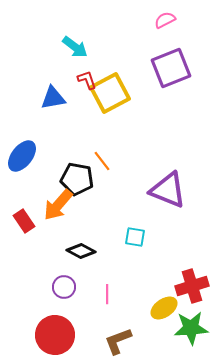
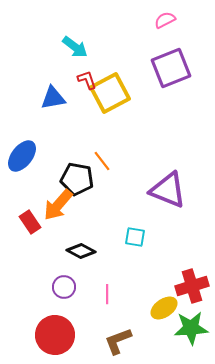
red rectangle: moved 6 px right, 1 px down
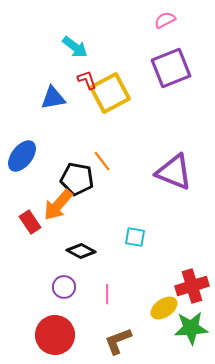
purple triangle: moved 6 px right, 18 px up
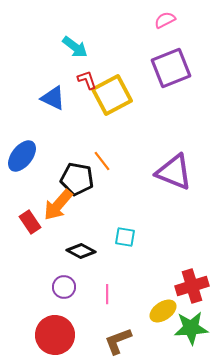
yellow square: moved 2 px right, 2 px down
blue triangle: rotated 36 degrees clockwise
cyan square: moved 10 px left
yellow ellipse: moved 1 px left, 3 px down
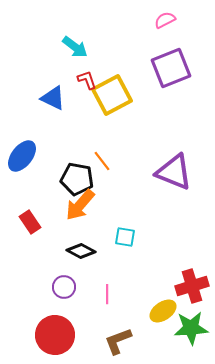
orange arrow: moved 22 px right
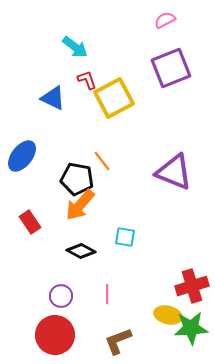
yellow square: moved 2 px right, 3 px down
purple circle: moved 3 px left, 9 px down
yellow ellipse: moved 5 px right, 4 px down; rotated 48 degrees clockwise
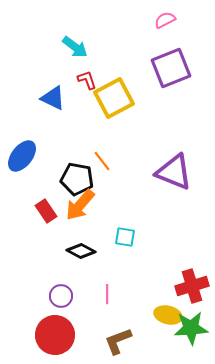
red rectangle: moved 16 px right, 11 px up
